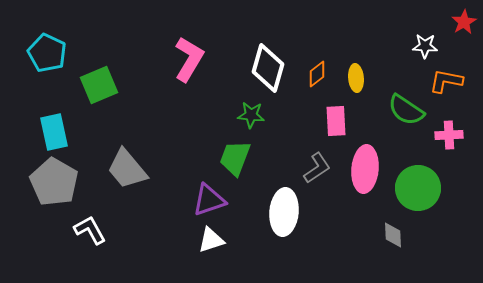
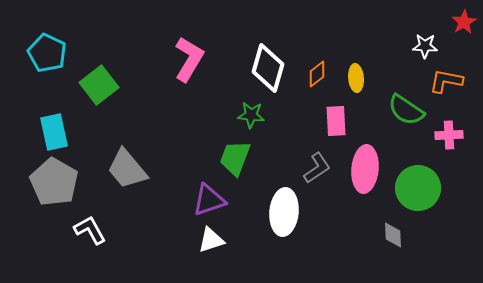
green square: rotated 15 degrees counterclockwise
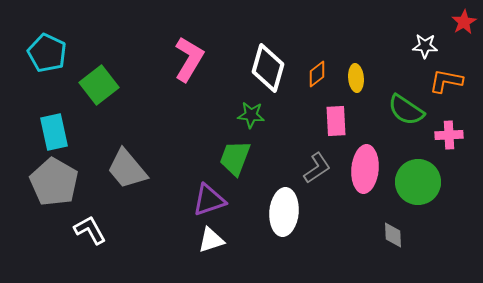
green circle: moved 6 px up
